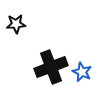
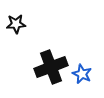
blue star: moved 2 px down
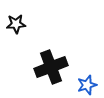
blue star: moved 5 px right, 11 px down; rotated 30 degrees clockwise
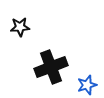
black star: moved 4 px right, 3 px down
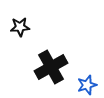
black cross: rotated 8 degrees counterclockwise
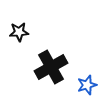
black star: moved 1 px left, 5 px down
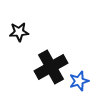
blue star: moved 8 px left, 4 px up
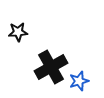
black star: moved 1 px left
